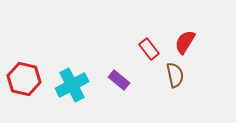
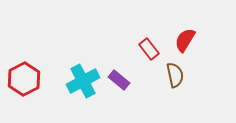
red semicircle: moved 2 px up
red hexagon: rotated 20 degrees clockwise
cyan cross: moved 11 px right, 4 px up
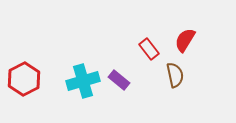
cyan cross: rotated 12 degrees clockwise
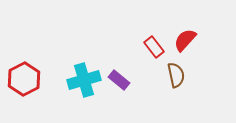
red semicircle: rotated 10 degrees clockwise
red rectangle: moved 5 px right, 2 px up
brown semicircle: moved 1 px right
cyan cross: moved 1 px right, 1 px up
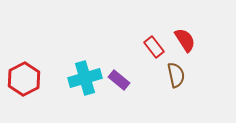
red semicircle: rotated 105 degrees clockwise
cyan cross: moved 1 px right, 2 px up
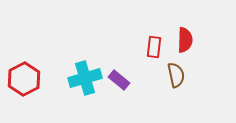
red semicircle: rotated 35 degrees clockwise
red rectangle: rotated 45 degrees clockwise
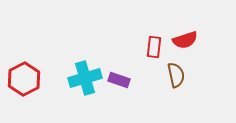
red semicircle: rotated 70 degrees clockwise
purple rectangle: rotated 20 degrees counterclockwise
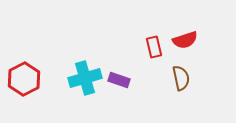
red rectangle: rotated 20 degrees counterclockwise
brown semicircle: moved 5 px right, 3 px down
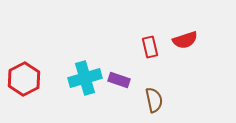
red rectangle: moved 4 px left
brown semicircle: moved 27 px left, 22 px down
